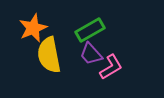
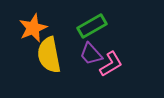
green rectangle: moved 2 px right, 4 px up
pink L-shape: moved 3 px up
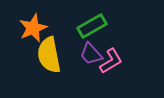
pink L-shape: moved 3 px up
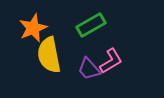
green rectangle: moved 1 px left, 1 px up
purple trapezoid: moved 2 px left, 15 px down
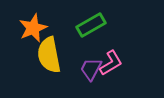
pink L-shape: moved 2 px down
purple trapezoid: moved 2 px right; rotated 70 degrees clockwise
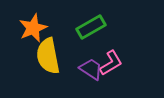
green rectangle: moved 2 px down
yellow semicircle: moved 1 px left, 1 px down
purple trapezoid: rotated 95 degrees clockwise
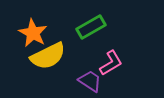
orange star: moved 5 px down; rotated 20 degrees counterclockwise
yellow semicircle: rotated 105 degrees counterclockwise
purple trapezoid: moved 1 px left, 12 px down
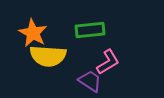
green rectangle: moved 1 px left, 3 px down; rotated 24 degrees clockwise
yellow semicircle: rotated 30 degrees clockwise
pink L-shape: moved 3 px left, 1 px up
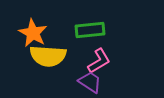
pink L-shape: moved 9 px left, 1 px up
purple trapezoid: moved 1 px down
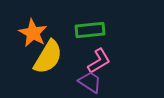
yellow semicircle: moved 1 px down; rotated 63 degrees counterclockwise
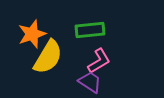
orange star: moved 1 px left, 1 px down; rotated 24 degrees clockwise
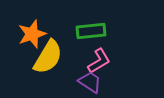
green rectangle: moved 1 px right, 1 px down
